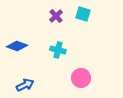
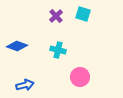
pink circle: moved 1 px left, 1 px up
blue arrow: rotated 12 degrees clockwise
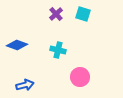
purple cross: moved 2 px up
blue diamond: moved 1 px up
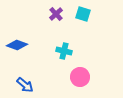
cyan cross: moved 6 px right, 1 px down
blue arrow: rotated 54 degrees clockwise
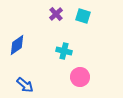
cyan square: moved 2 px down
blue diamond: rotated 55 degrees counterclockwise
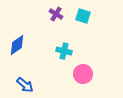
purple cross: rotated 16 degrees counterclockwise
pink circle: moved 3 px right, 3 px up
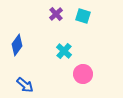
purple cross: rotated 16 degrees clockwise
blue diamond: rotated 20 degrees counterclockwise
cyan cross: rotated 28 degrees clockwise
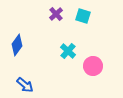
cyan cross: moved 4 px right
pink circle: moved 10 px right, 8 px up
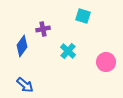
purple cross: moved 13 px left, 15 px down; rotated 32 degrees clockwise
blue diamond: moved 5 px right, 1 px down
pink circle: moved 13 px right, 4 px up
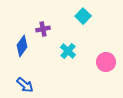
cyan square: rotated 28 degrees clockwise
